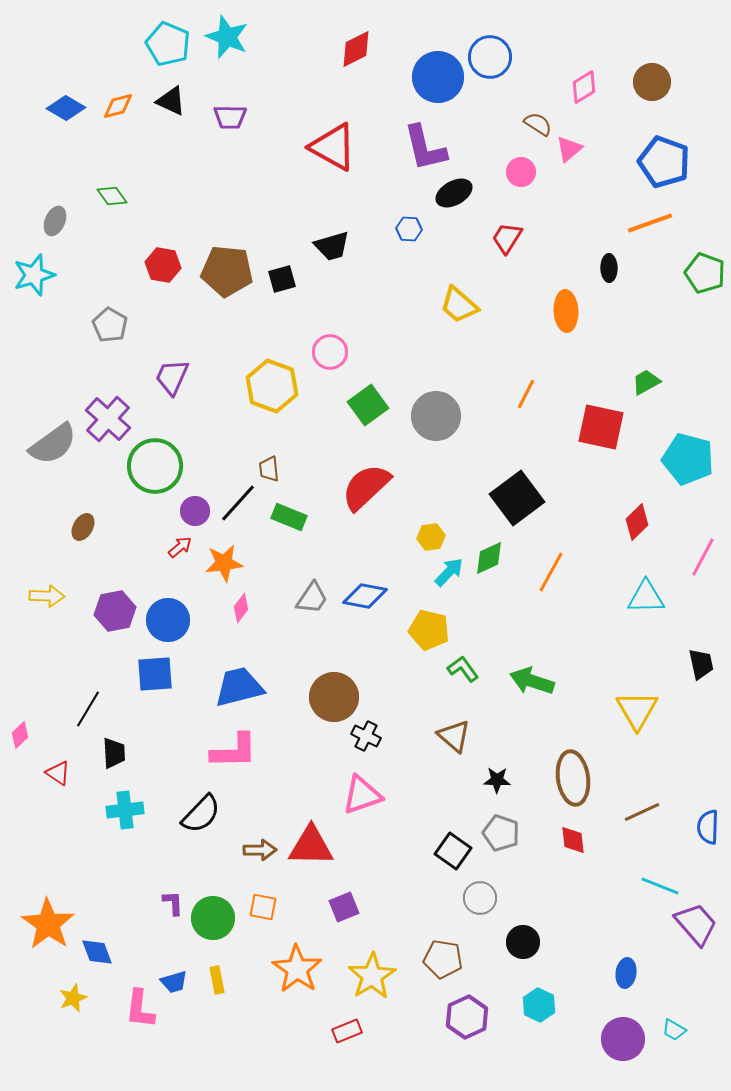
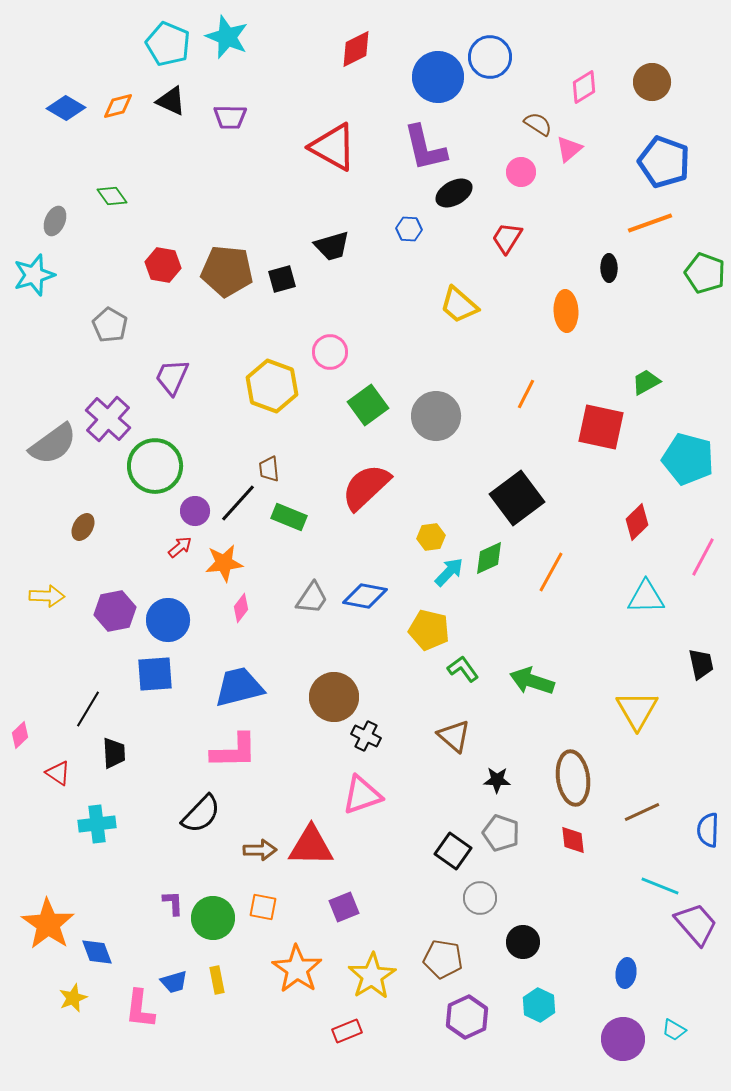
cyan cross at (125, 810): moved 28 px left, 14 px down
blue semicircle at (708, 827): moved 3 px down
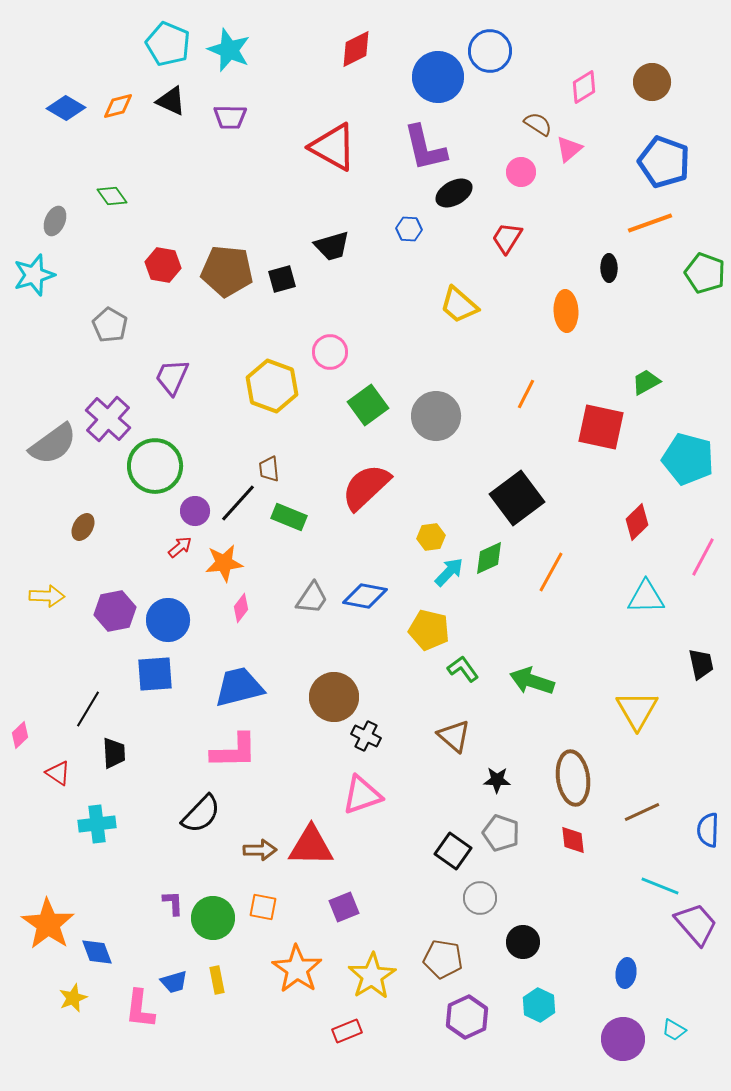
cyan star at (227, 37): moved 2 px right, 13 px down
blue circle at (490, 57): moved 6 px up
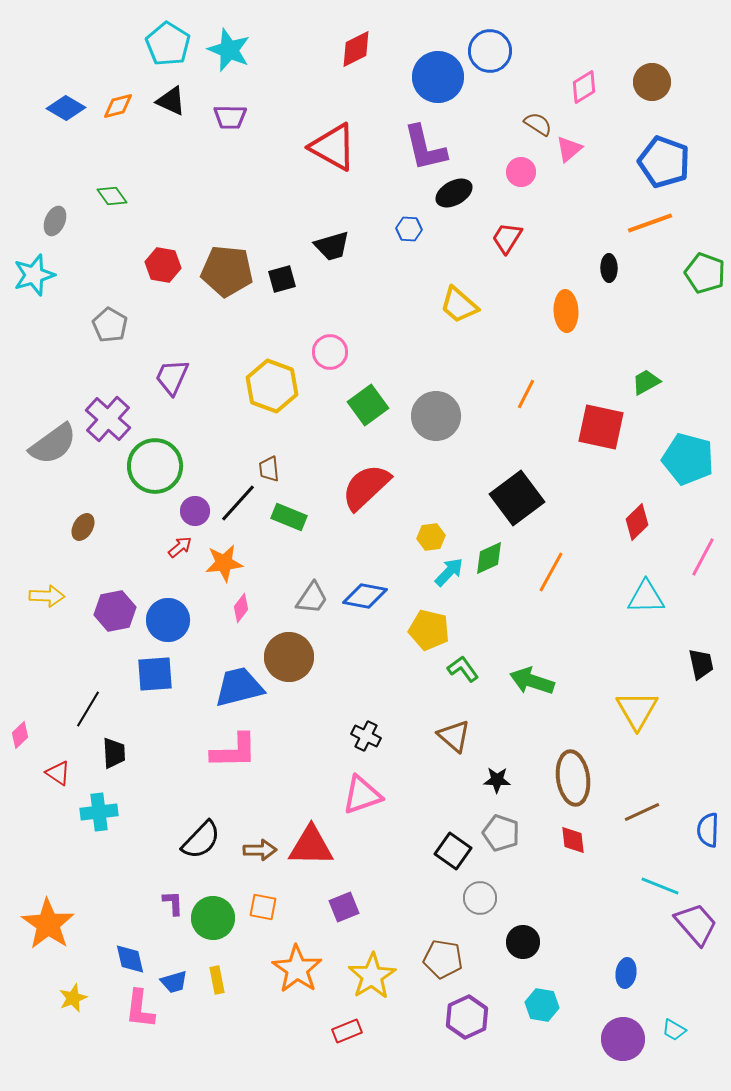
cyan pentagon at (168, 44): rotated 9 degrees clockwise
brown circle at (334, 697): moved 45 px left, 40 px up
black semicircle at (201, 814): moved 26 px down
cyan cross at (97, 824): moved 2 px right, 12 px up
blue diamond at (97, 952): moved 33 px right, 7 px down; rotated 8 degrees clockwise
cyan hexagon at (539, 1005): moved 3 px right; rotated 16 degrees counterclockwise
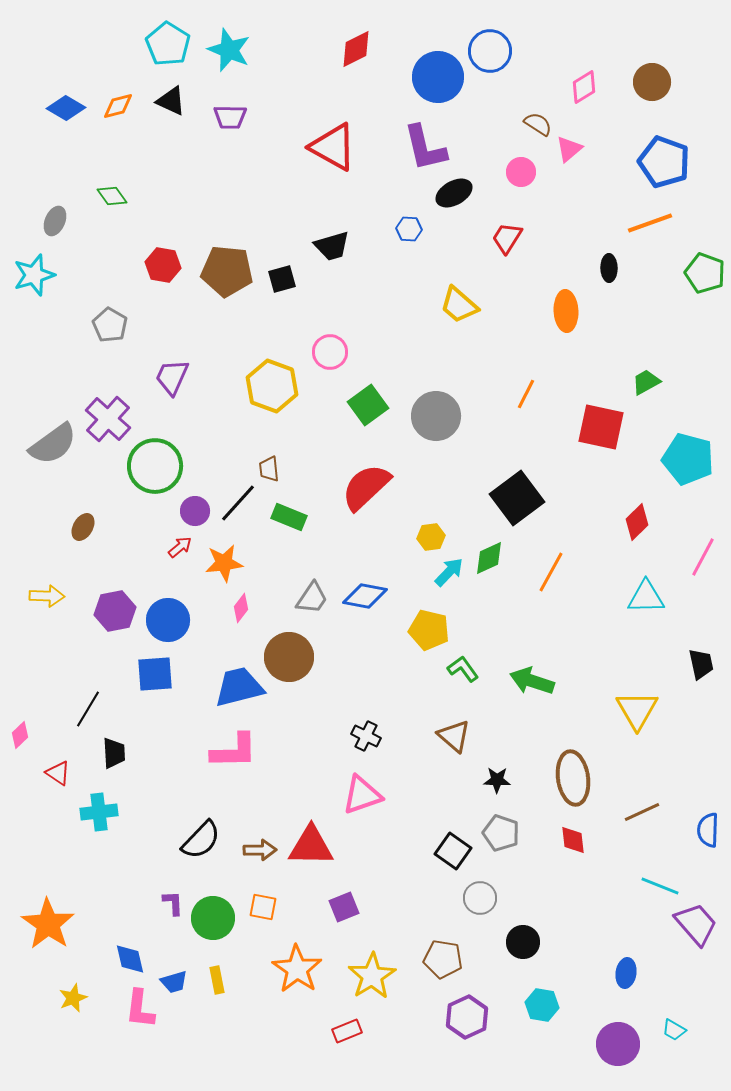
purple circle at (623, 1039): moved 5 px left, 5 px down
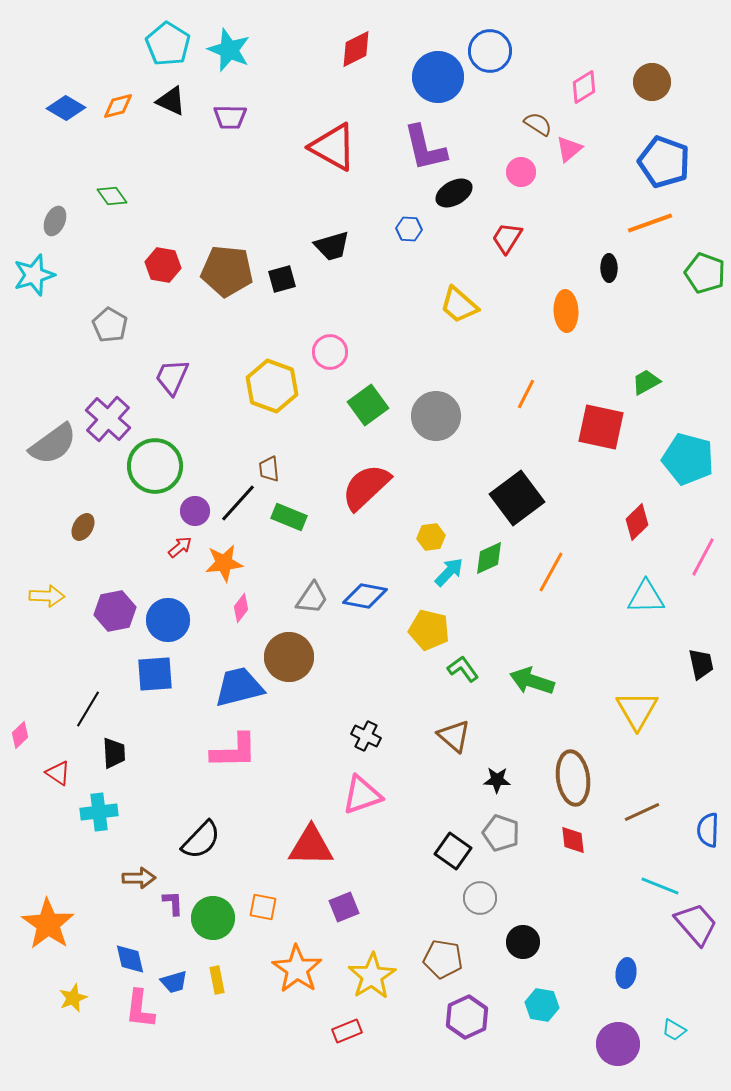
brown arrow at (260, 850): moved 121 px left, 28 px down
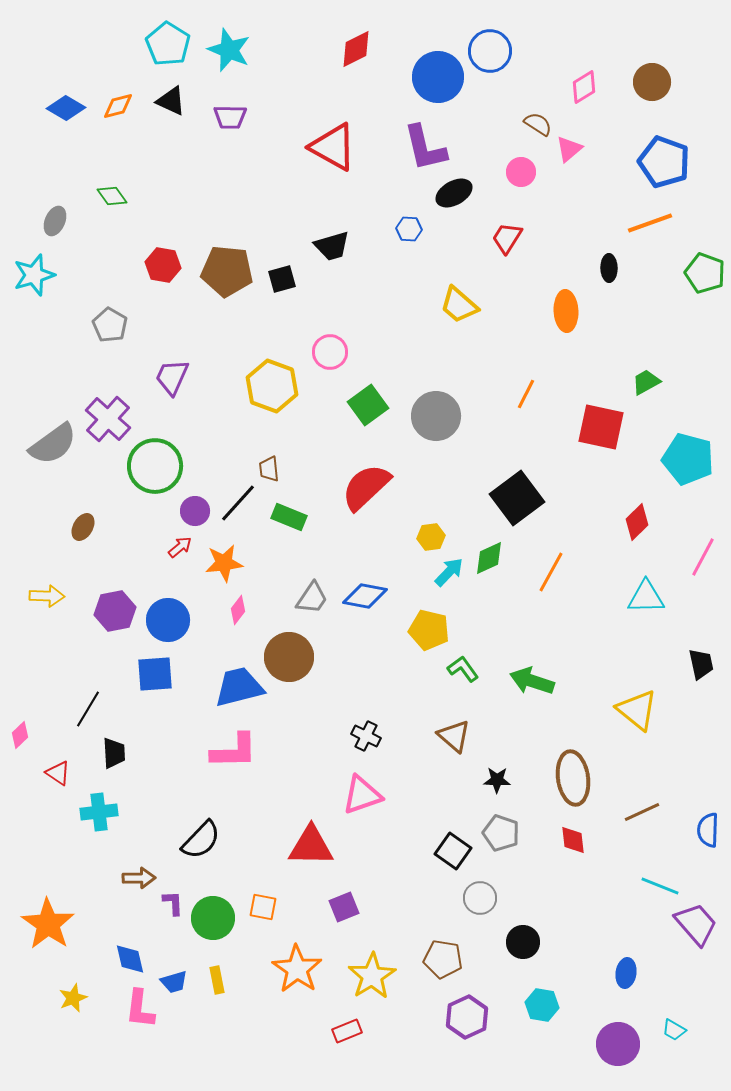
pink diamond at (241, 608): moved 3 px left, 2 px down
yellow triangle at (637, 710): rotated 21 degrees counterclockwise
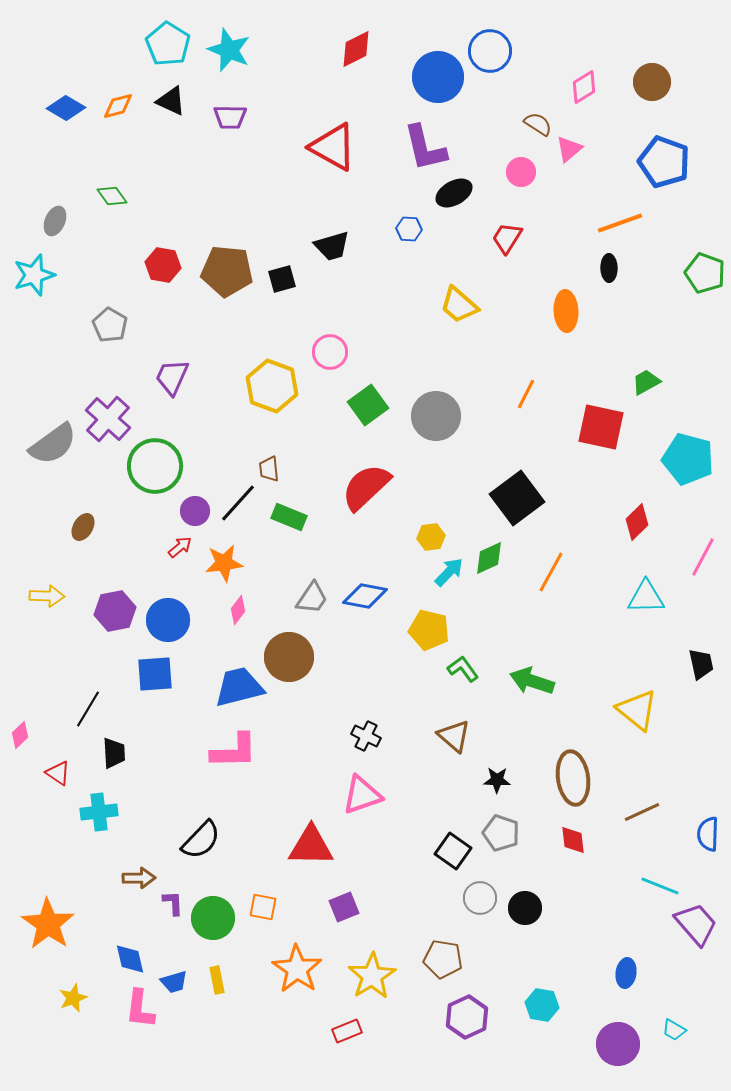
orange line at (650, 223): moved 30 px left
blue semicircle at (708, 830): moved 4 px down
black circle at (523, 942): moved 2 px right, 34 px up
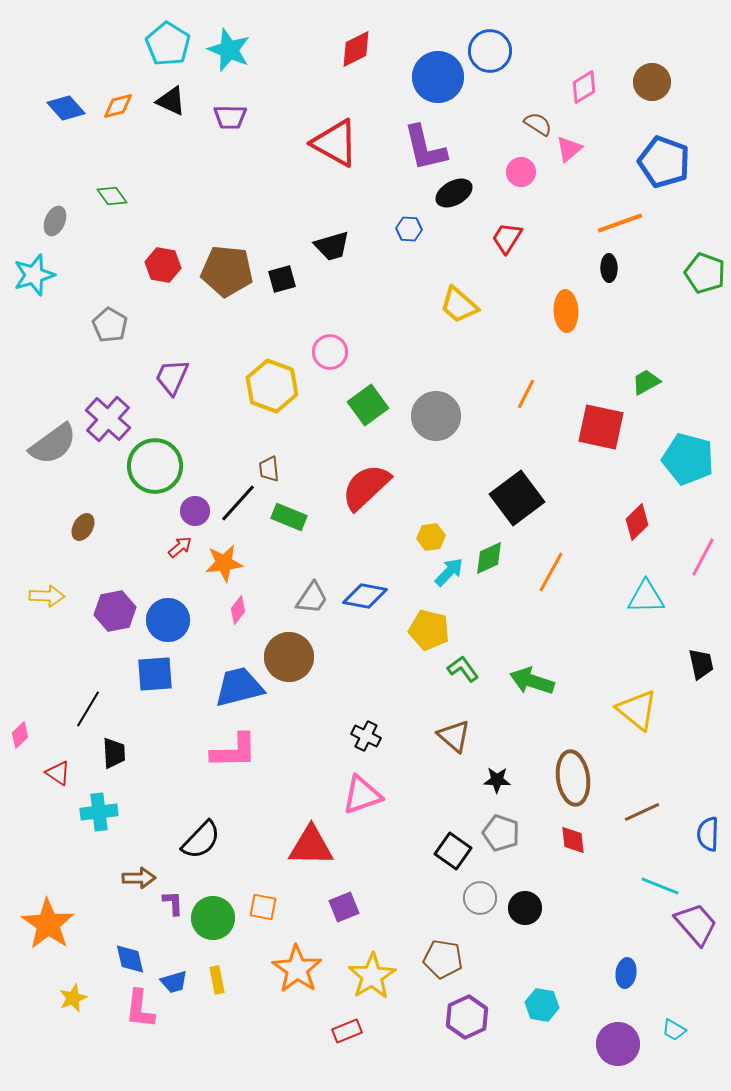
blue diamond at (66, 108): rotated 18 degrees clockwise
red triangle at (333, 147): moved 2 px right, 4 px up
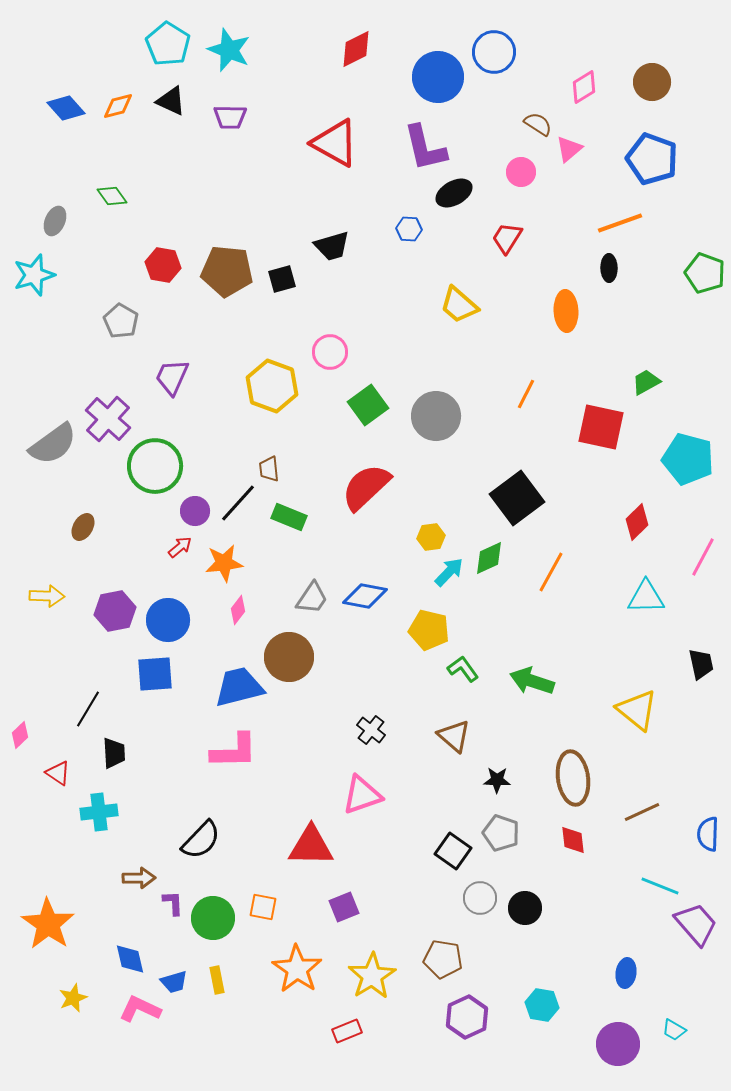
blue circle at (490, 51): moved 4 px right, 1 px down
blue pentagon at (664, 162): moved 12 px left, 3 px up
gray pentagon at (110, 325): moved 11 px right, 4 px up
black cross at (366, 736): moved 5 px right, 6 px up; rotated 12 degrees clockwise
pink L-shape at (140, 1009): rotated 108 degrees clockwise
